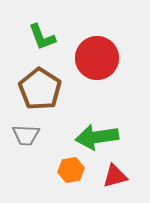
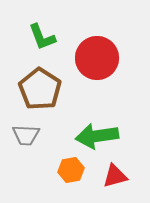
green arrow: moved 1 px up
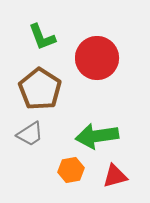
gray trapezoid: moved 4 px right, 1 px up; rotated 36 degrees counterclockwise
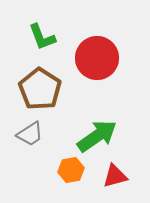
green arrow: rotated 153 degrees clockwise
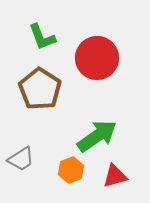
gray trapezoid: moved 9 px left, 25 px down
orange hexagon: rotated 10 degrees counterclockwise
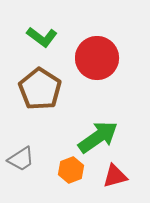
green L-shape: rotated 32 degrees counterclockwise
green arrow: moved 1 px right, 1 px down
